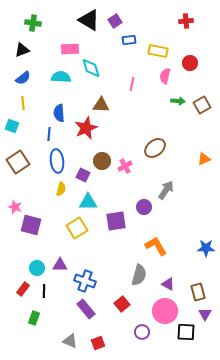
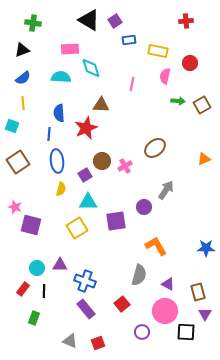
purple square at (83, 175): moved 2 px right; rotated 32 degrees clockwise
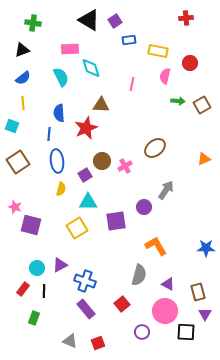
red cross at (186, 21): moved 3 px up
cyan semicircle at (61, 77): rotated 60 degrees clockwise
purple triangle at (60, 265): rotated 28 degrees counterclockwise
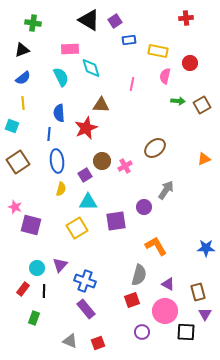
purple triangle at (60, 265): rotated 21 degrees counterclockwise
red square at (122, 304): moved 10 px right, 4 px up; rotated 21 degrees clockwise
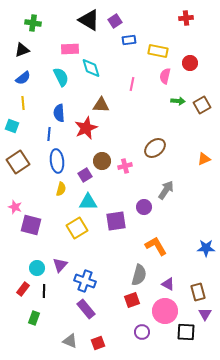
pink cross at (125, 166): rotated 16 degrees clockwise
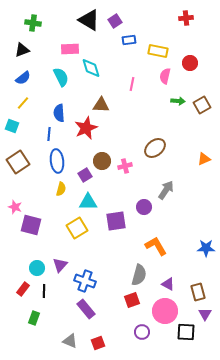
yellow line at (23, 103): rotated 48 degrees clockwise
